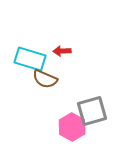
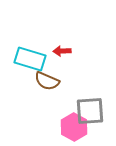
brown semicircle: moved 2 px right, 2 px down
gray square: moved 2 px left; rotated 12 degrees clockwise
pink hexagon: moved 2 px right
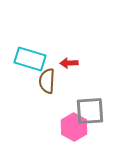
red arrow: moved 7 px right, 12 px down
brown semicircle: rotated 70 degrees clockwise
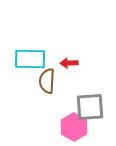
cyan rectangle: rotated 16 degrees counterclockwise
gray square: moved 4 px up
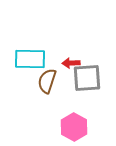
red arrow: moved 2 px right
brown semicircle: rotated 15 degrees clockwise
gray square: moved 3 px left, 29 px up
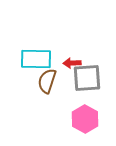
cyan rectangle: moved 6 px right
red arrow: moved 1 px right
pink hexagon: moved 11 px right, 8 px up
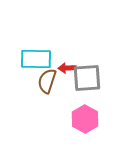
red arrow: moved 5 px left, 5 px down
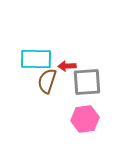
red arrow: moved 2 px up
gray square: moved 4 px down
pink hexagon: rotated 24 degrees clockwise
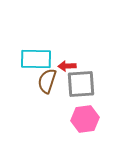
gray square: moved 6 px left, 2 px down
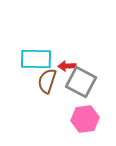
gray square: moved 2 px up; rotated 32 degrees clockwise
